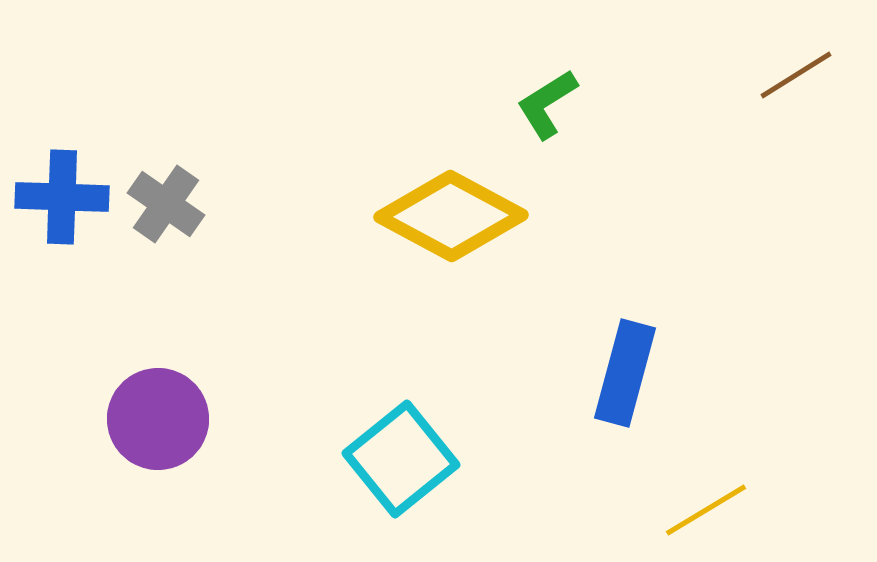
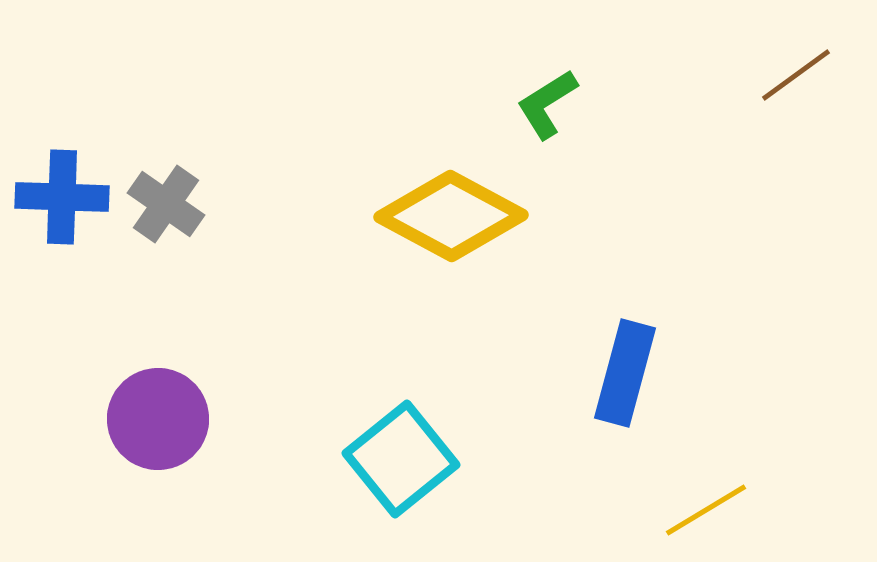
brown line: rotated 4 degrees counterclockwise
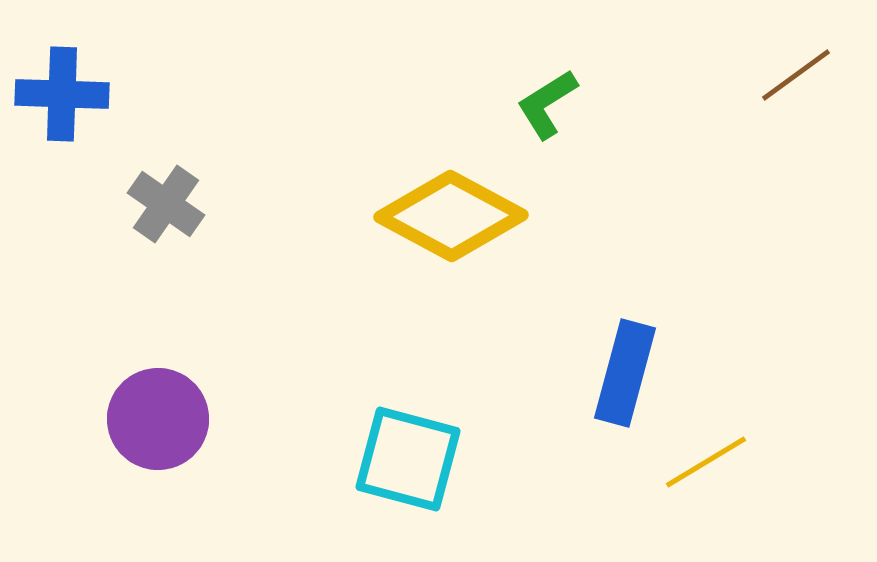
blue cross: moved 103 px up
cyan square: moved 7 px right; rotated 36 degrees counterclockwise
yellow line: moved 48 px up
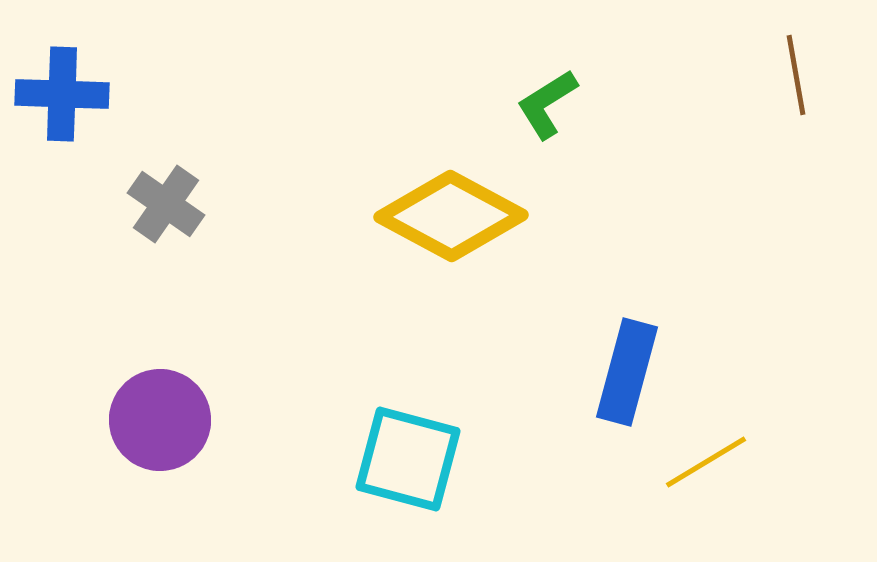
brown line: rotated 64 degrees counterclockwise
blue rectangle: moved 2 px right, 1 px up
purple circle: moved 2 px right, 1 px down
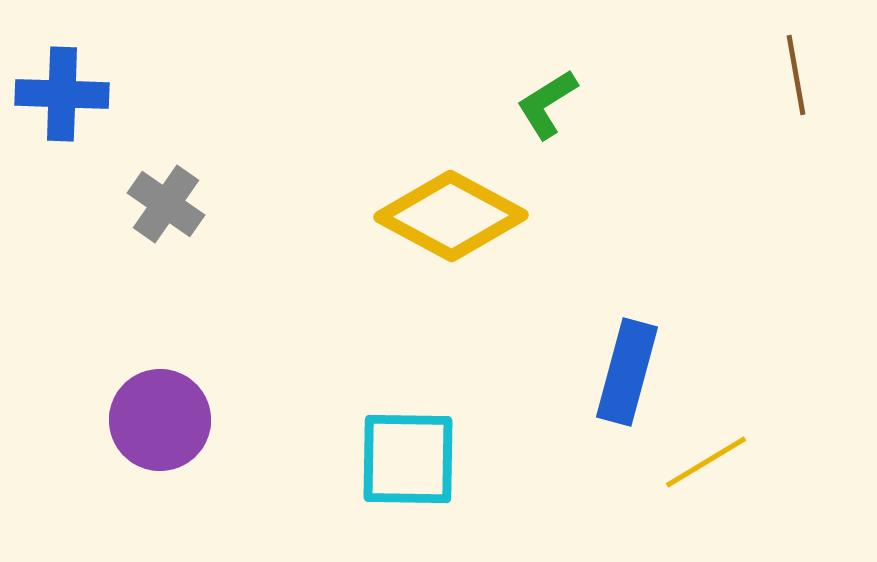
cyan square: rotated 14 degrees counterclockwise
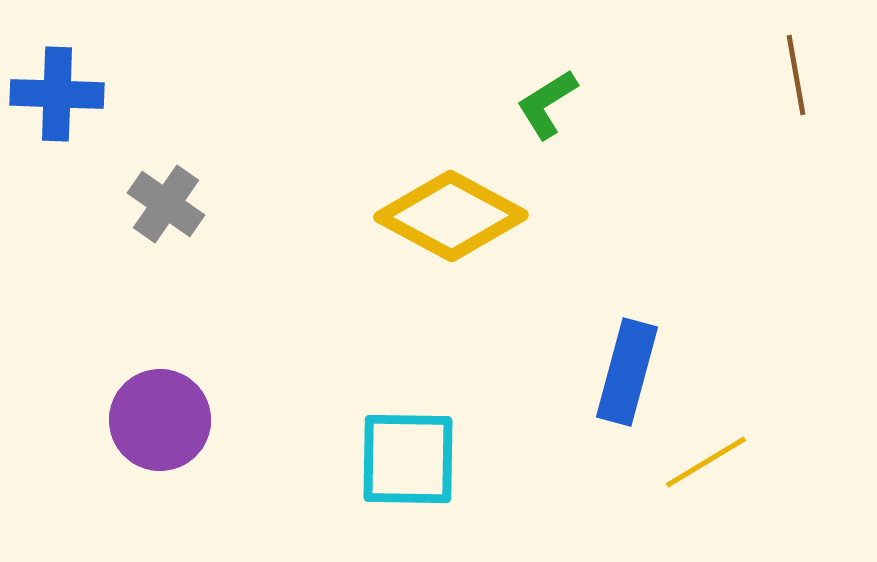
blue cross: moved 5 px left
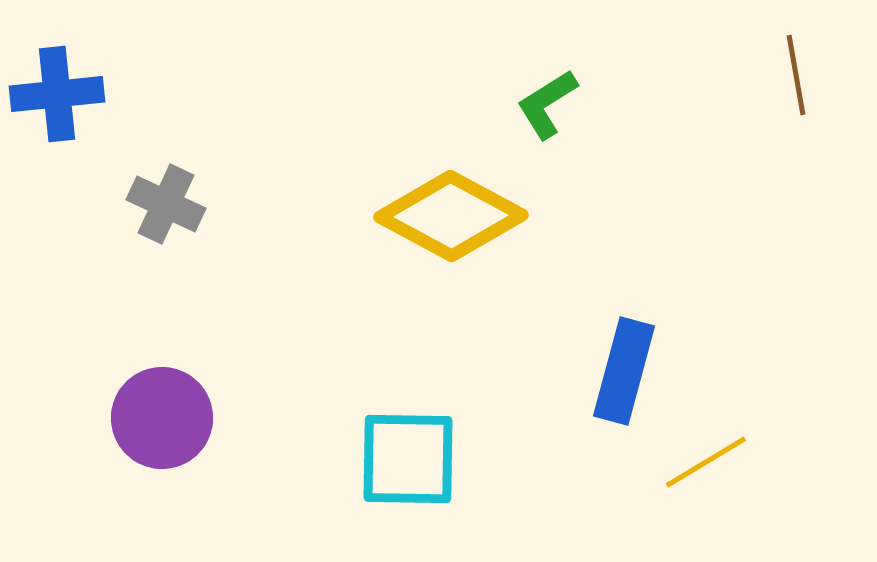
blue cross: rotated 8 degrees counterclockwise
gray cross: rotated 10 degrees counterclockwise
blue rectangle: moved 3 px left, 1 px up
purple circle: moved 2 px right, 2 px up
